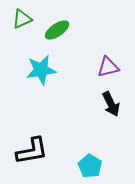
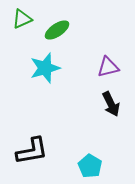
cyan star: moved 4 px right, 2 px up; rotated 8 degrees counterclockwise
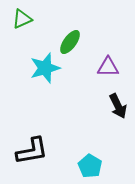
green ellipse: moved 13 px right, 12 px down; rotated 20 degrees counterclockwise
purple triangle: rotated 15 degrees clockwise
black arrow: moved 7 px right, 2 px down
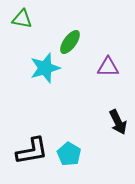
green triangle: rotated 35 degrees clockwise
black arrow: moved 16 px down
cyan pentagon: moved 21 px left, 12 px up
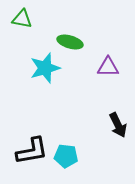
green ellipse: rotated 70 degrees clockwise
black arrow: moved 3 px down
cyan pentagon: moved 3 px left, 2 px down; rotated 25 degrees counterclockwise
